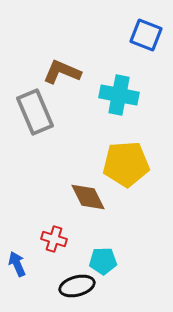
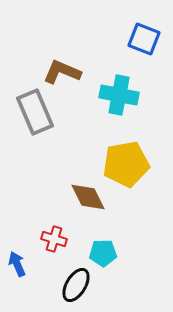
blue square: moved 2 px left, 4 px down
yellow pentagon: rotated 6 degrees counterclockwise
cyan pentagon: moved 8 px up
black ellipse: moved 1 px left, 1 px up; rotated 44 degrees counterclockwise
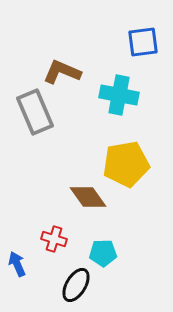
blue square: moved 1 px left, 3 px down; rotated 28 degrees counterclockwise
brown diamond: rotated 9 degrees counterclockwise
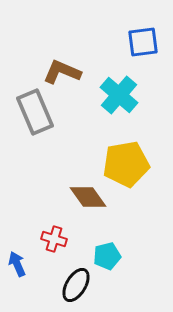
cyan cross: rotated 30 degrees clockwise
cyan pentagon: moved 4 px right, 3 px down; rotated 12 degrees counterclockwise
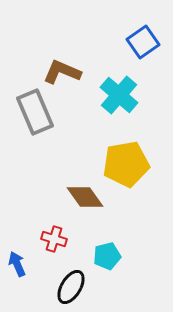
blue square: rotated 28 degrees counterclockwise
brown diamond: moved 3 px left
black ellipse: moved 5 px left, 2 px down
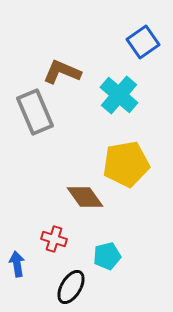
blue arrow: rotated 15 degrees clockwise
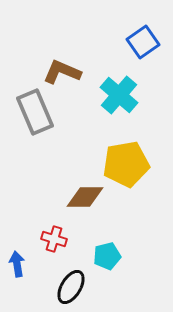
brown diamond: rotated 54 degrees counterclockwise
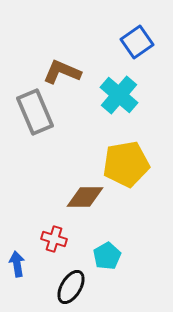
blue square: moved 6 px left
cyan pentagon: rotated 16 degrees counterclockwise
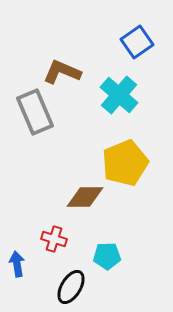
yellow pentagon: moved 1 px left, 1 px up; rotated 12 degrees counterclockwise
cyan pentagon: rotated 28 degrees clockwise
